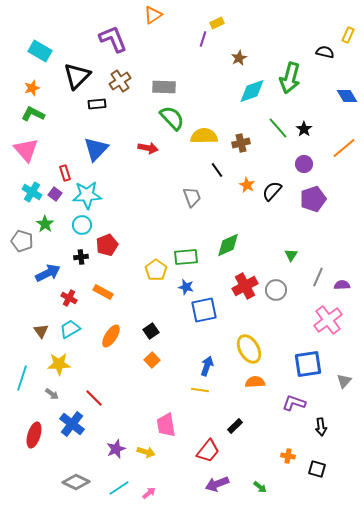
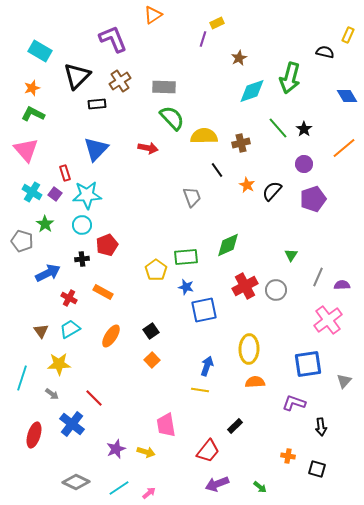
black cross at (81, 257): moved 1 px right, 2 px down
yellow ellipse at (249, 349): rotated 32 degrees clockwise
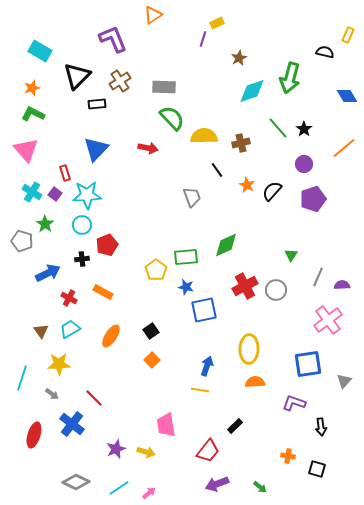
green diamond at (228, 245): moved 2 px left
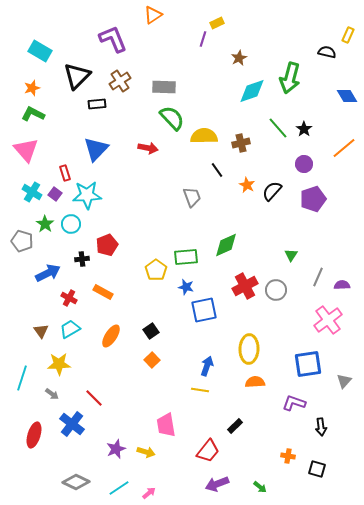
black semicircle at (325, 52): moved 2 px right
cyan circle at (82, 225): moved 11 px left, 1 px up
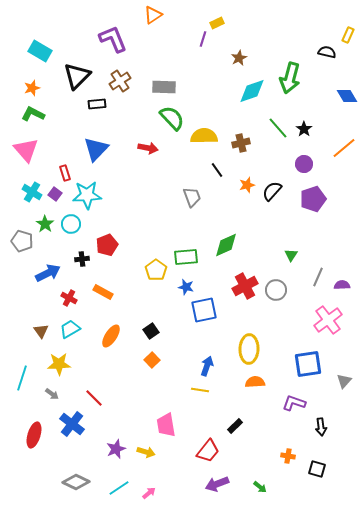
orange star at (247, 185): rotated 28 degrees clockwise
